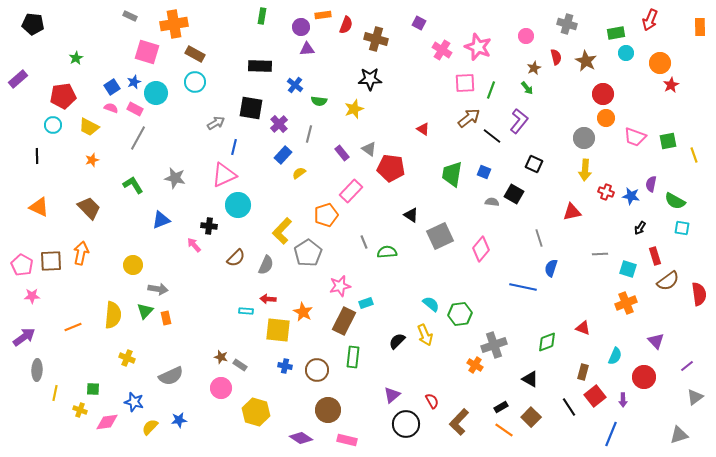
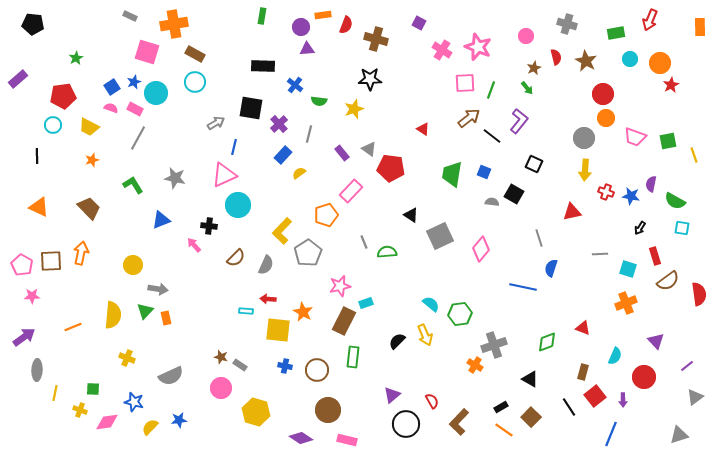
cyan circle at (626, 53): moved 4 px right, 6 px down
black rectangle at (260, 66): moved 3 px right
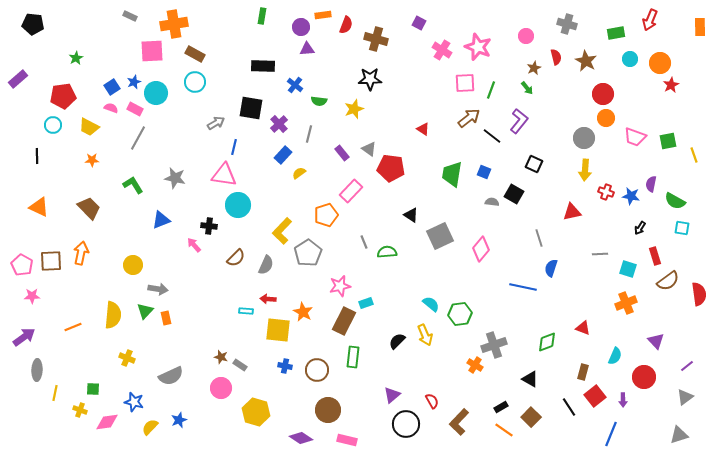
pink square at (147, 52): moved 5 px right, 1 px up; rotated 20 degrees counterclockwise
orange star at (92, 160): rotated 16 degrees clockwise
pink triangle at (224, 175): rotated 32 degrees clockwise
gray triangle at (695, 397): moved 10 px left
blue star at (179, 420): rotated 14 degrees counterclockwise
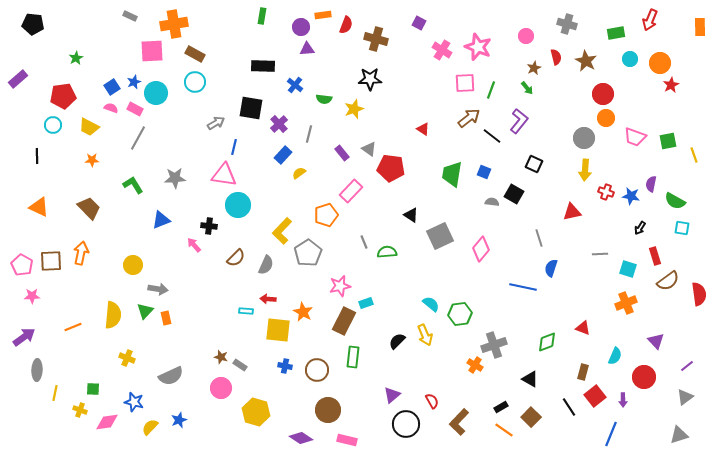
green semicircle at (319, 101): moved 5 px right, 2 px up
gray star at (175, 178): rotated 15 degrees counterclockwise
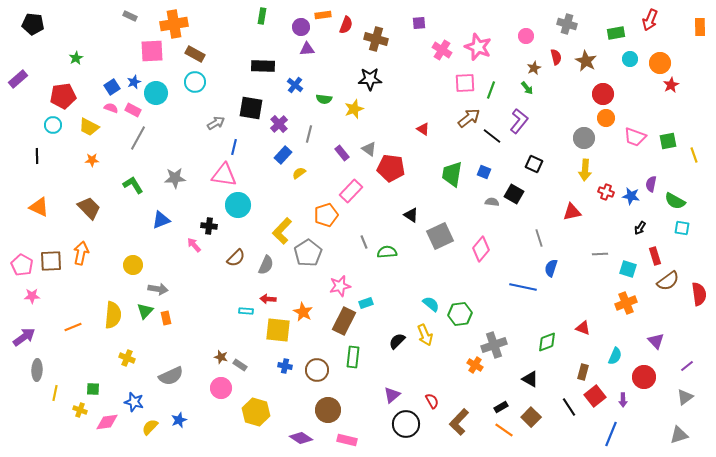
purple square at (419, 23): rotated 32 degrees counterclockwise
pink rectangle at (135, 109): moved 2 px left, 1 px down
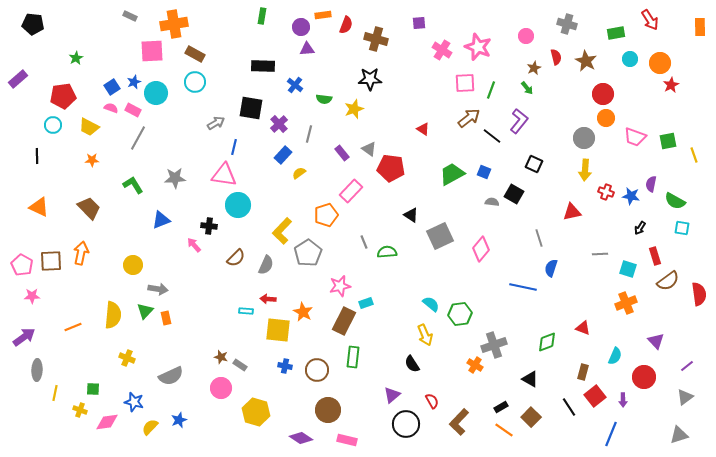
red arrow at (650, 20): rotated 55 degrees counterclockwise
green trapezoid at (452, 174): rotated 52 degrees clockwise
black semicircle at (397, 341): moved 15 px right, 23 px down; rotated 78 degrees counterclockwise
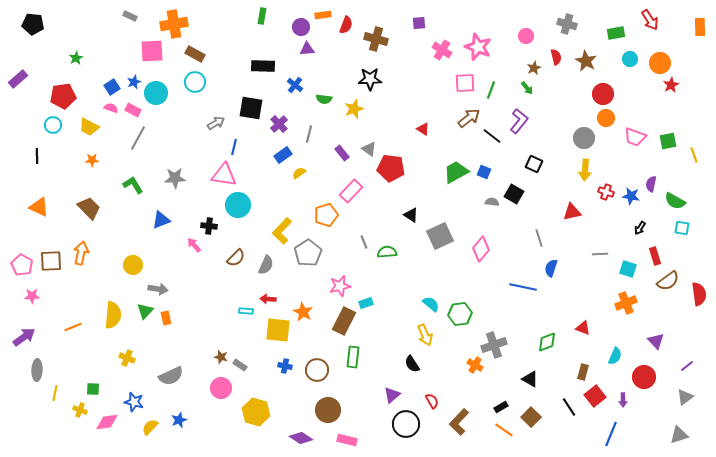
blue rectangle at (283, 155): rotated 12 degrees clockwise
green trapezoid at (452, 174): moved 4 px right, 2 px up
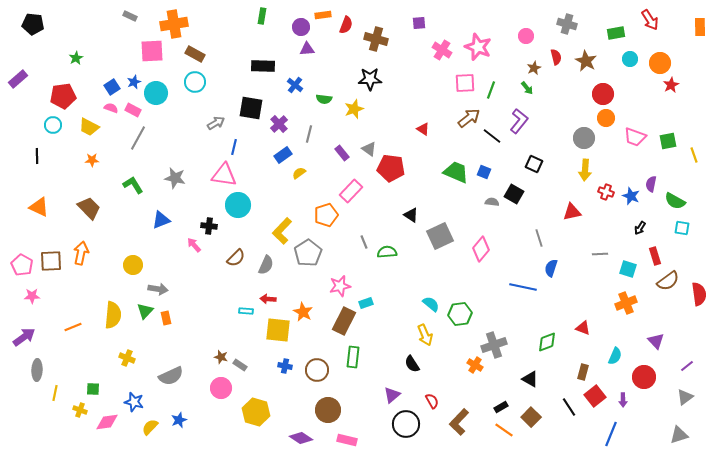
green trapezoid at (456, 172): rotated 52 degrees clockwise
gray star at (175, 178): rotated 15 degrees clockwise
blue star at (631, 196): rotated 12 degrees clockwise
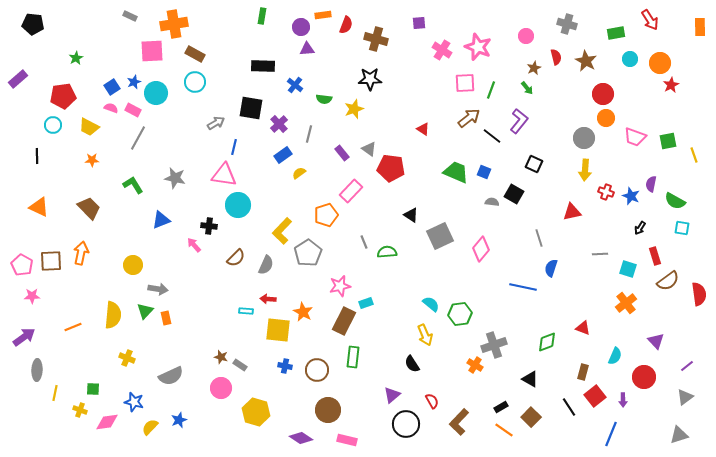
orange cross at (626, 303): rotated 15 degrees counterclockwise
